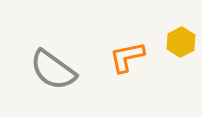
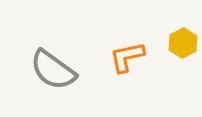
yellow hexagon: moved 2 px right, 1 px down
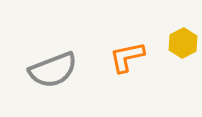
gray semicircle: rotated 57 degrees counterclockwise
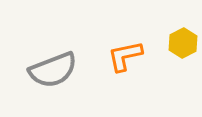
orange L-shape: moved 2 px left, 1 px up
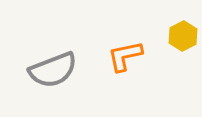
yellow hexagon: moved 7 px up
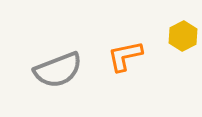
gray semicircle: moved 5 px right
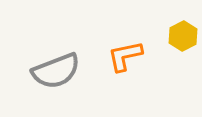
gray semicircle: moved 2 px left, 1 px down
